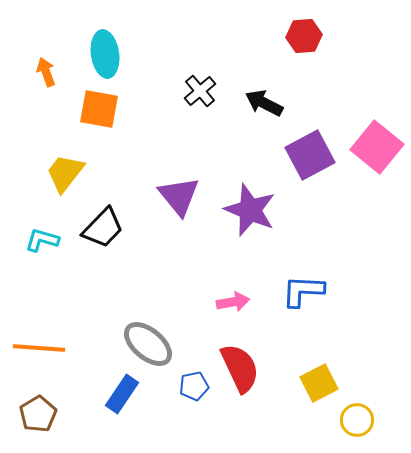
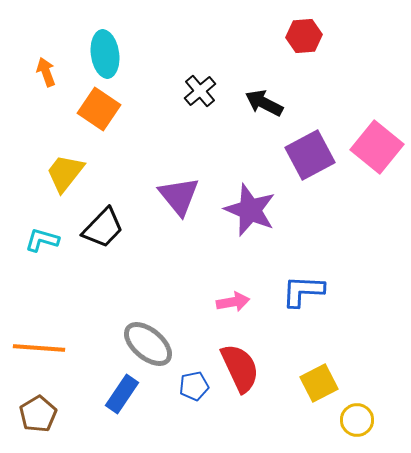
orange square: rotated 24 degrees clockwise
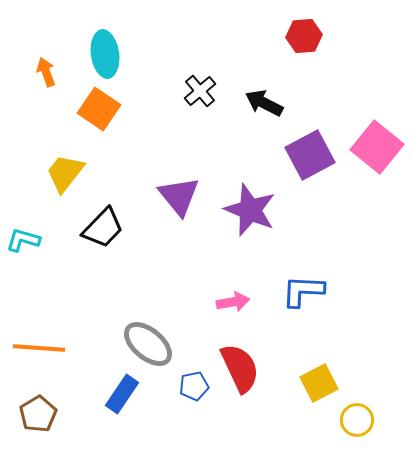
cyan L-shape: moved 19 px left
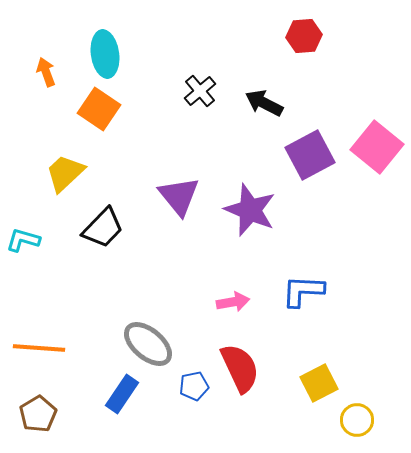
yellow trapezoid: rotated 9 degrees clockwise
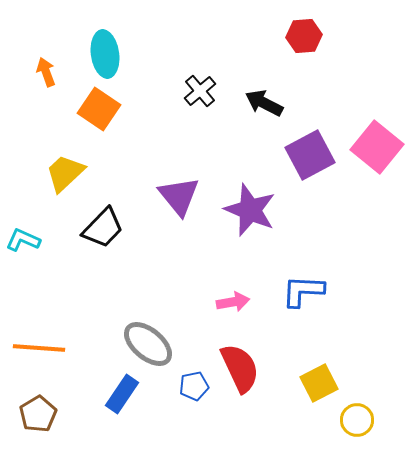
cyan L-shape: rotated 8 degrees clockwise
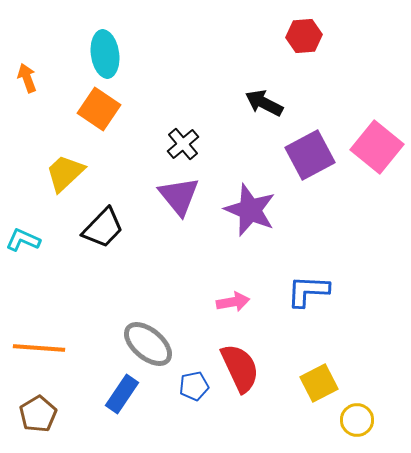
orange arrow: moved 19 px left, 6 px down
black cross: moved 17 px left, 53 px down
blue L-shape: moved 5 px right
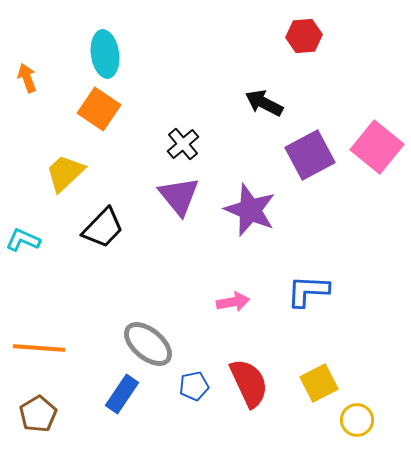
red semicircle: moved 9 px right, 15 px down
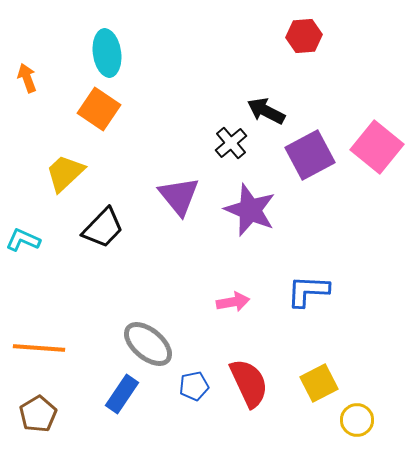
cyan ellipse: moved 2 px right, 1 px up
black arrow: moved 2 px right, 8 px down
black cross: moved 48 px right, 1 px up
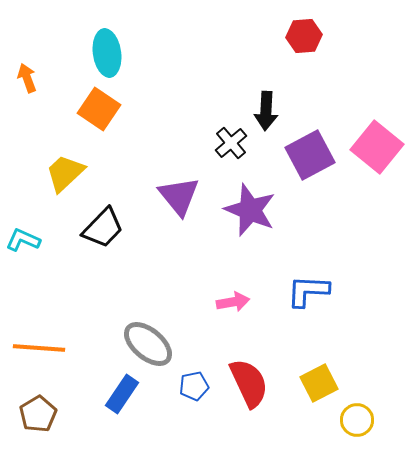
black arrow: rotated 114 degrees counterclockwise
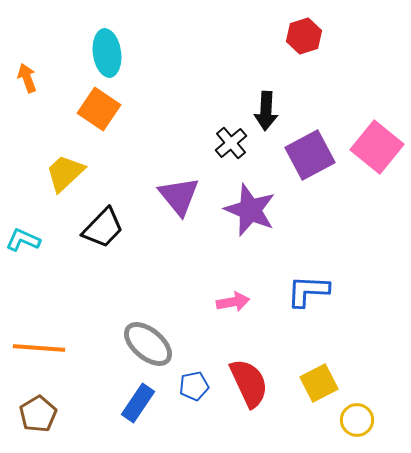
red hexagon: rotated 12 degrees counterclockwise
blue rectangle: moved 16 px right, 9 px down
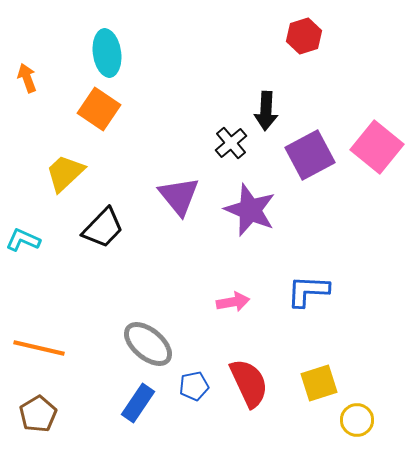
orange line: rotated 9 degrees clockwise
yellow square: rotated 9 degrees clockwise
